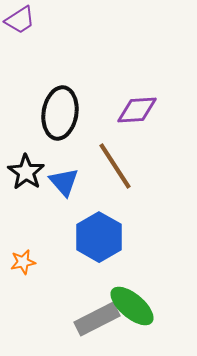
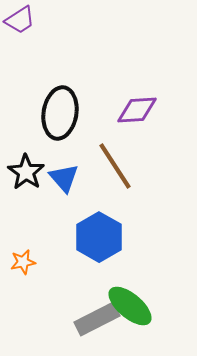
blue triangle: moved 4 px up
green ellipse: moved 2 px left
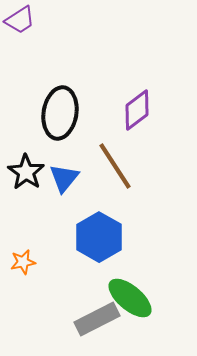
purple diamond: rotated 33 degrees counterclockwise
blue triangle: rotated 20 degrees clockwise
green ellipse: moved 8 px up
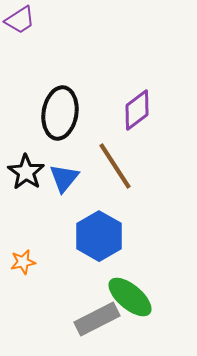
blue hexagon: moved 1 px up
green ellipse: moved 1 px up
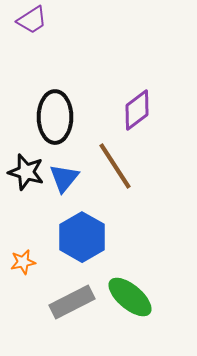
purple trapezoid: moved 12 px right
black ellipse: moved 5 px left, 4 px down; rotated 9 degrees counterclockwise
black star: rotated 18 degrees counterclockwise
blue hexagon: moved 17 px left, 1 px down
gray rectangle: moved 25 px left, 17 px up
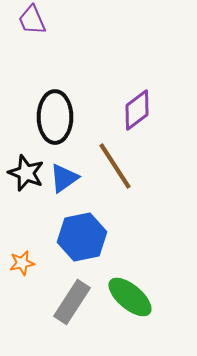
purple trapezoid: rotated 100 degrees clockwise
black star: moved 1 px down; rotated 6 degrees clockwise
blue triangle: rotated 16 degrees clockwise
blue hexagon: rotated 18 degrees clockwise
orange star: moved 1 px left, 1 px down
gray rectangle: rotated 30 degrees counterclockwise
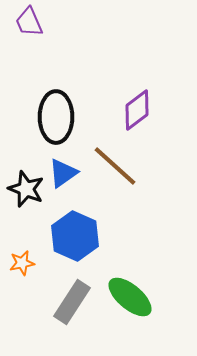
purple trapezoid: moved 3 px left, 2 px down
black ellipse: moved 1 px right
brown line: rotated 15 degrees counterclockwise
black star: moved 16 px down
blue triangle: moved 1 px left, 5 px up
blue hexagon: moved 7 px left, 1 px up; rotated 24 degrees counterclockwise
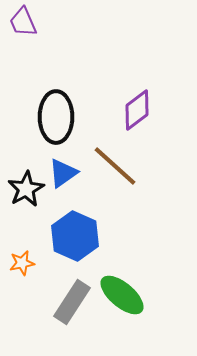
purple trapezoid: moved 6 px left
black star: rotated 21 degrees clockwise
green ellipse: moved 8 px left, 2 px up
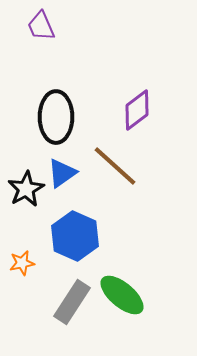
purple trapezoid: moved 18 px right, 4 px down
blue triangle: moved 1 px left
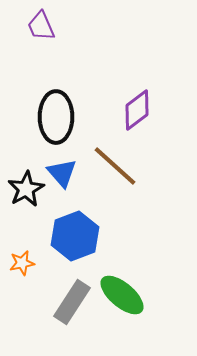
blue triangle: rotated 36 degrees counterclockwise
blue hexagon: rotated 15 degrees clockwise
